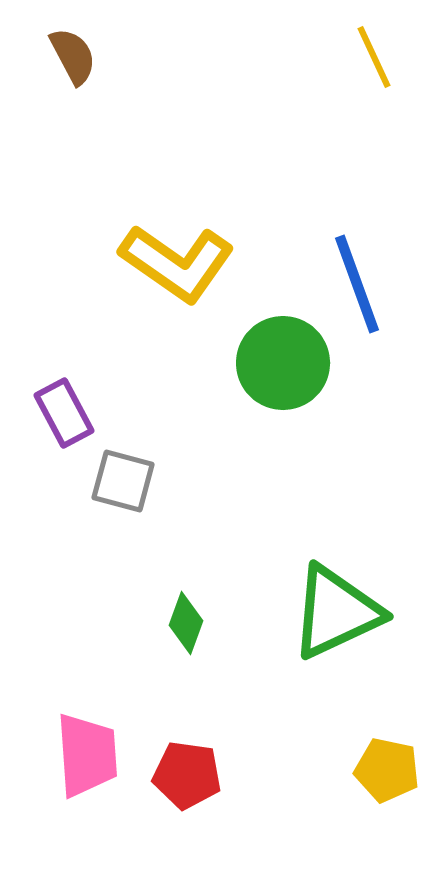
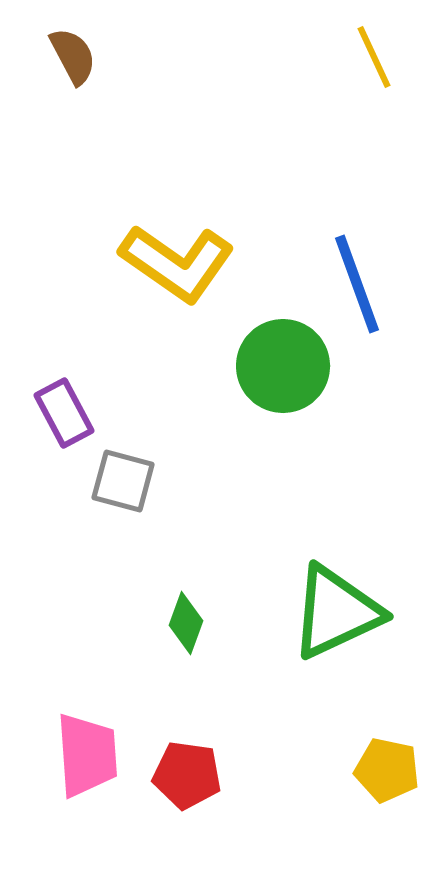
green circle: moved 3 px down
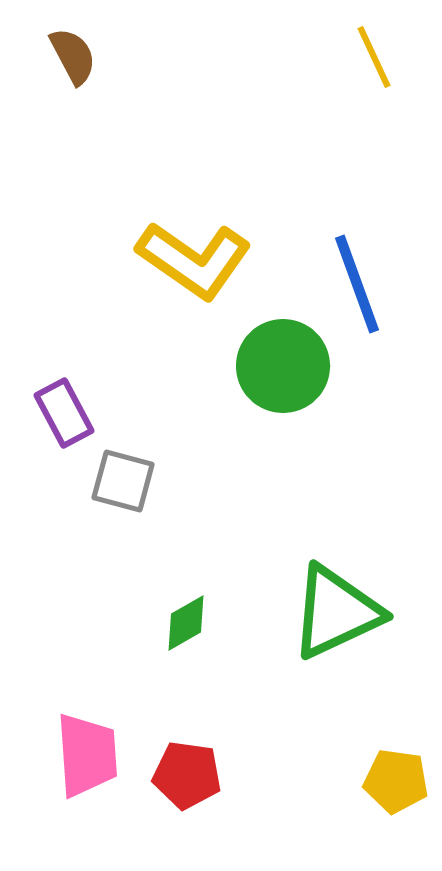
yellow L-shape: moved 17 px right, 3 px up
green diamond: rotated 40 degrees clockwise
yellow pentagon: moved 9 px right, 11 px down; rotated 4 degrees counterclockwise
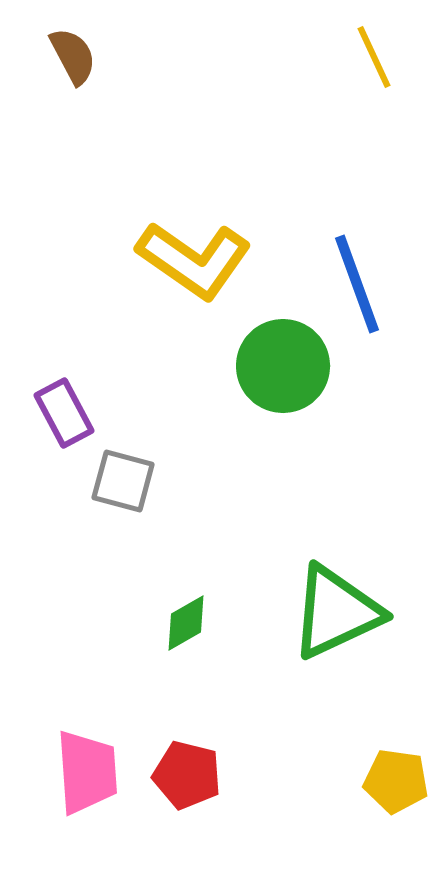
pink trapezoid: moved 17 px down
red pentagon: rotated 6 degrees clockwise
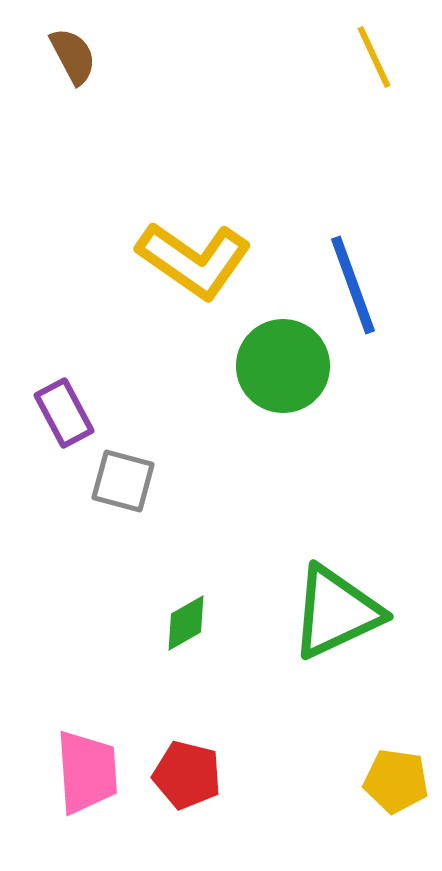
blue line: moved 4 px left, 1 px down
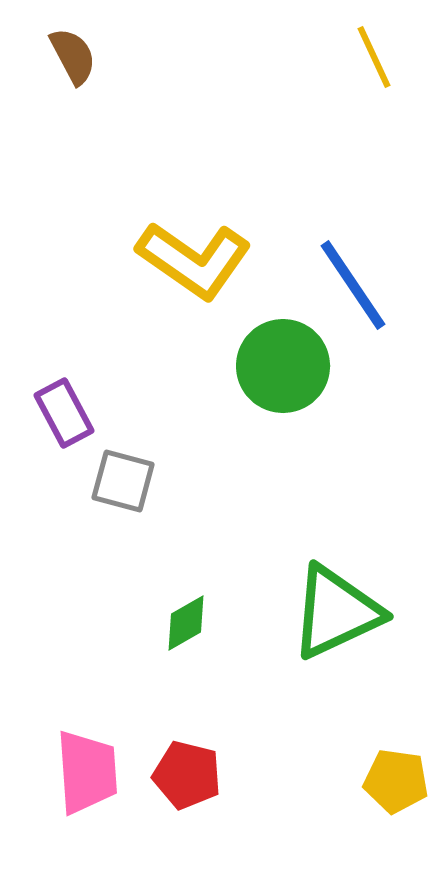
blue line: rotated 14 degrees counterclockwise
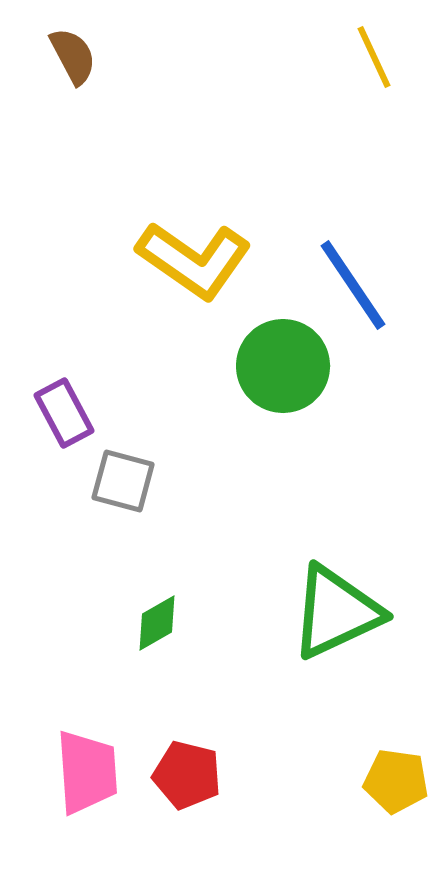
green diamond: moved 29 px left
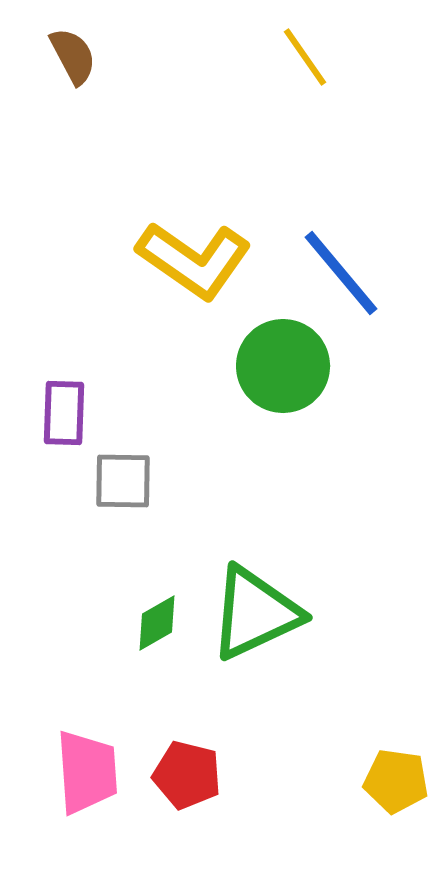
yellow line: moved 69 px left; rotated 10 degrees counterclockwise
blue line: moved 12 px left, 12 px up; rotated 6 degrees counterclockwise
purple rectangle: rotated 30 degrees clockwise
gray square: rotated 14 degrees counterclockwise
green triangle: moved 81 px left, 1 px down
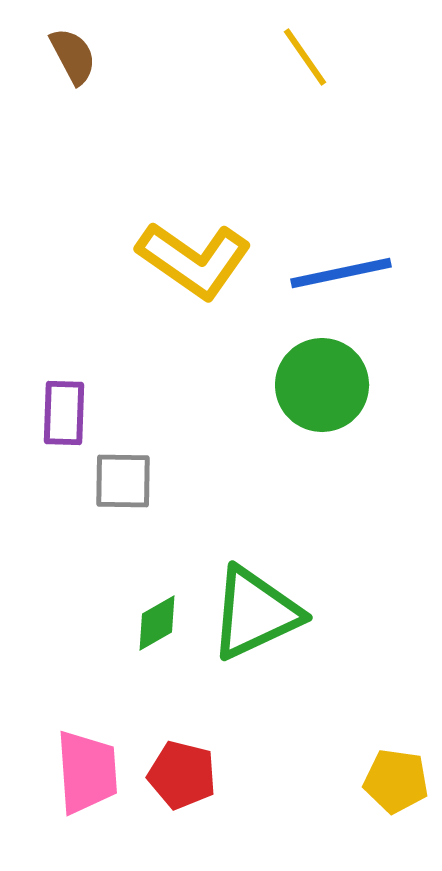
blue line: rotated 62 degrees counterclockwise
green circle: moved 39 px right, 19 px down
red pentagon: moved 5 px left
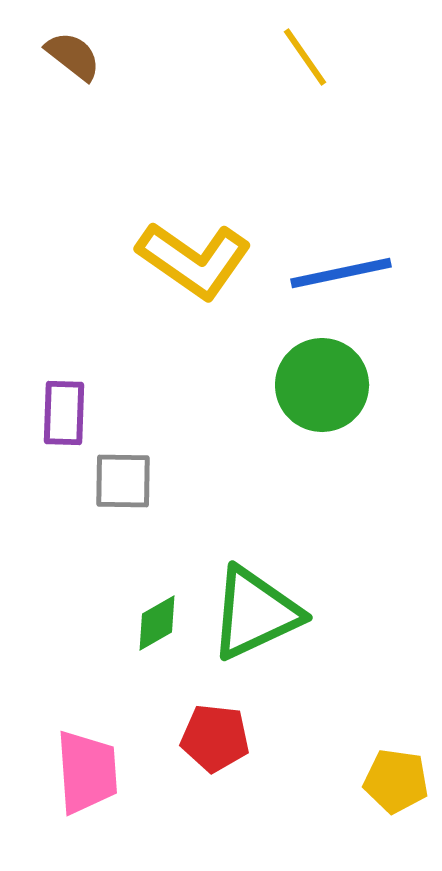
brown semicircle: rotated 24 degrees counterclockwise
red pentagon: moved 33 px right, 37 px up; rotated 8 degrees counterclockwise
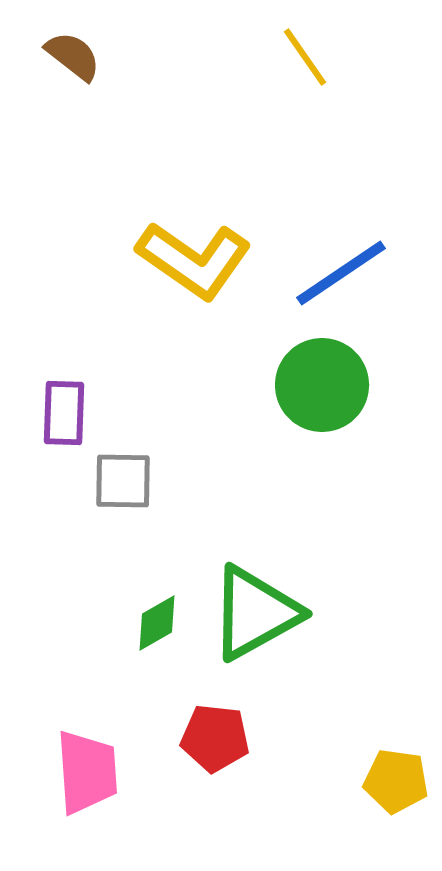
blue line: rotated 22 degrees counterclockwise
green triangle: rotated 4 degrees counterclockwise
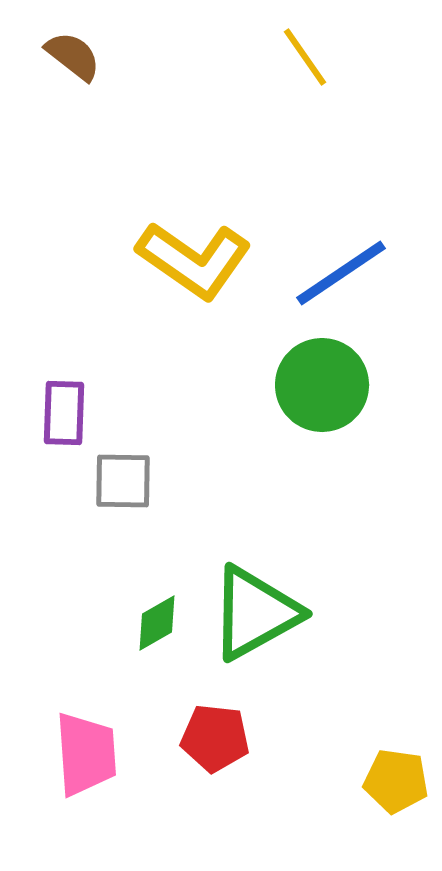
pink trapezoid: moved 1 px left, 18 px up
